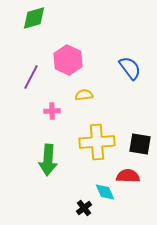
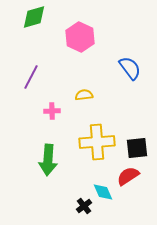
green diamond: moved 1 px up
pink hexagon: moved 12 px right, 23 px up
black square: moved 3 px left, 4 px down; rotated 15 degrees counterclockwise
red semicircle: rotated 35 degrees counterclockwise
cyan diamond: moved 2 px left
black cross: moved 2 px up
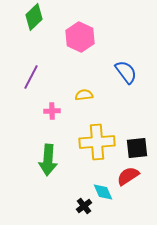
green diamond: rotated 28 degrees counterclockwise
blue semicircle: moved 4 px left, 4 px down
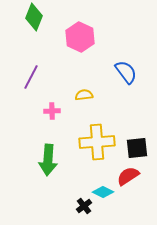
green diamond: rotated 24 degrees counterclockwise
cyan diamond: rotated 40 degrees counterclockwise
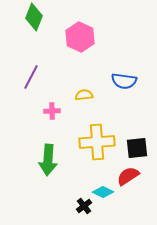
blue semicircle: moved 2 px left, 9 px down; rotated 135 degrees clockwise
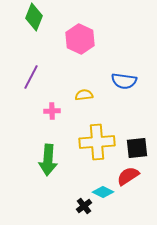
pink hexagon: moved 2 px down
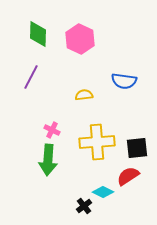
green diamond: moved 4 px right, 17 px down; rotated 20 degrees counterclockwise
pink cross: moved 19 px down; rotated 28 degrees clockwise
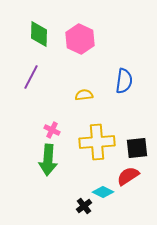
green diamond: moved 1 px right
blue semicircle: rotated 90 degrees counterclockwise
